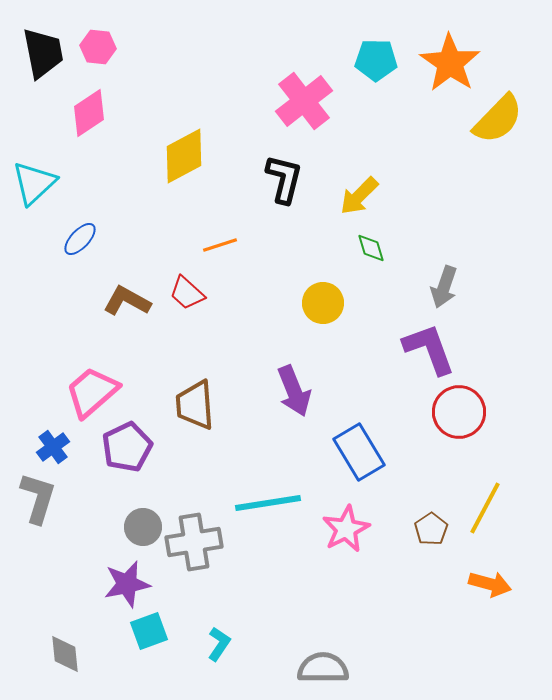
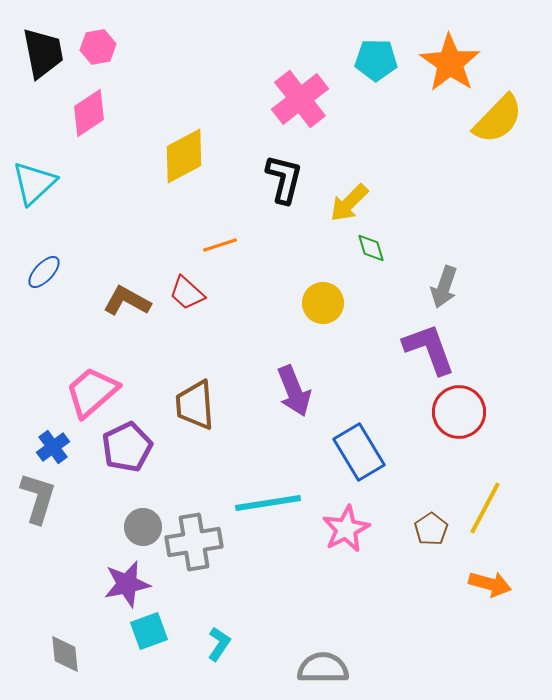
pink hexagon: rotated 16 degrees counterclockwise
pink cross: moved 4 px left, 2 px up
yellow arrow: moved 10 px left, 7 px down
blue ellipse: moved 36 px left, 33 px down
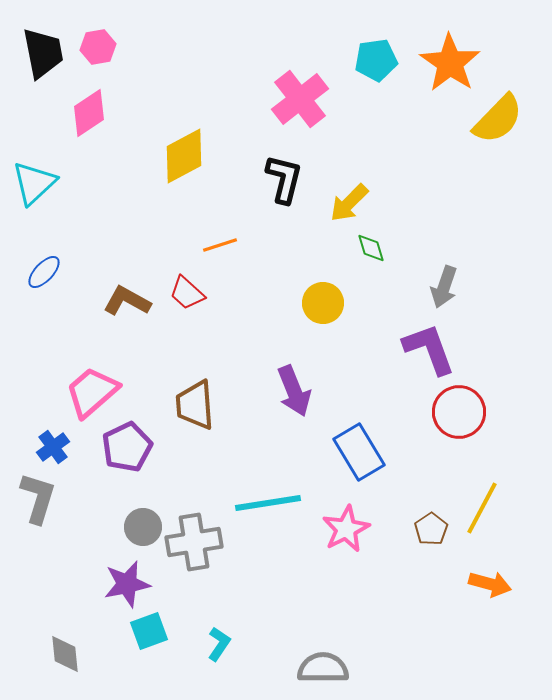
cyan pentagon: rotated 9 degrees counterclockwise
yellow line: moved 3 px left
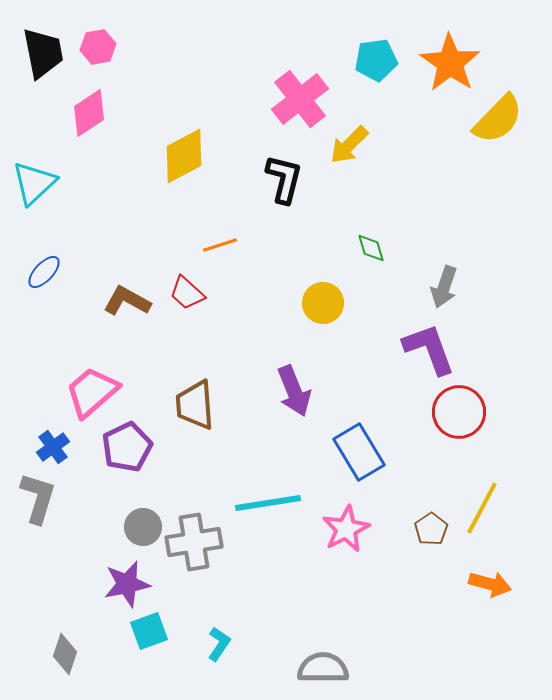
yellow arrow: moved 58 px up
gray diamond: rotated 24 degrees clockwise
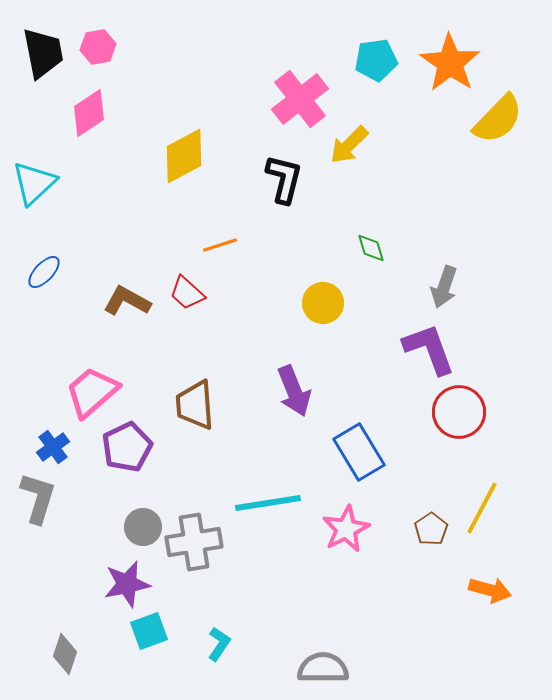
orange arrow: moved 6 px down
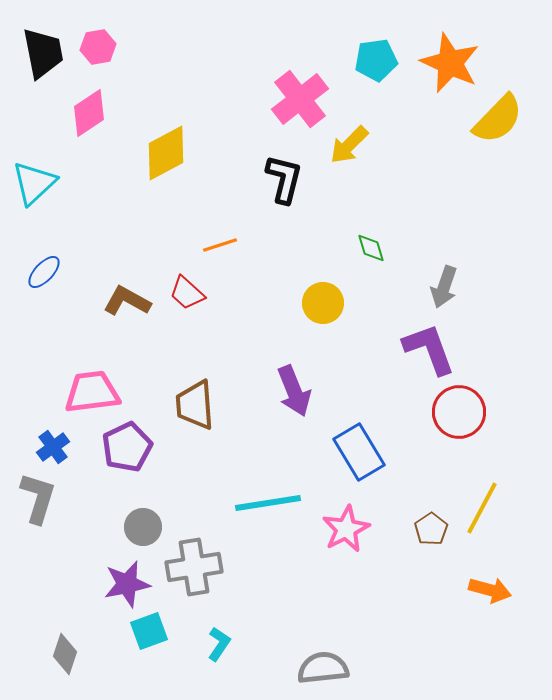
orange star: rotated 10 degrees counterclockwise
yellow diamond: moved 18 px left, 3 px up
pink trapezoid: rotated 34 degrees clockwise
gray cross: moved 25 px down
gray semicircle: rotated 6 degrees counterclockwise
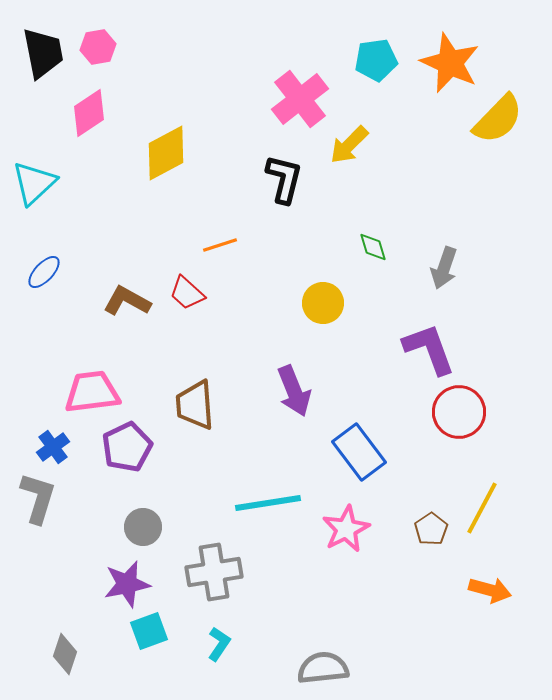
green diamond: moved 2 px right, 1 px up
gray arrow: moved 19 px up
blue rectangle: rotated 6 degrees counterclockwise
gray cross: moved 20 px right, 5 px down
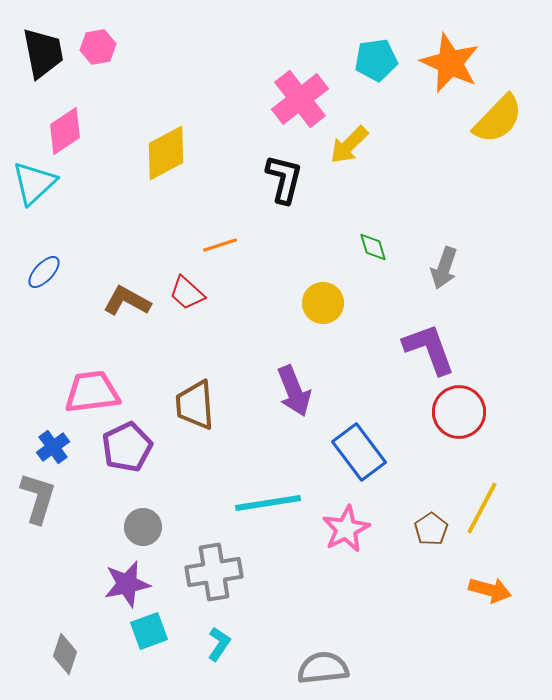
pink diamond: moved 24 px left, 18 px down
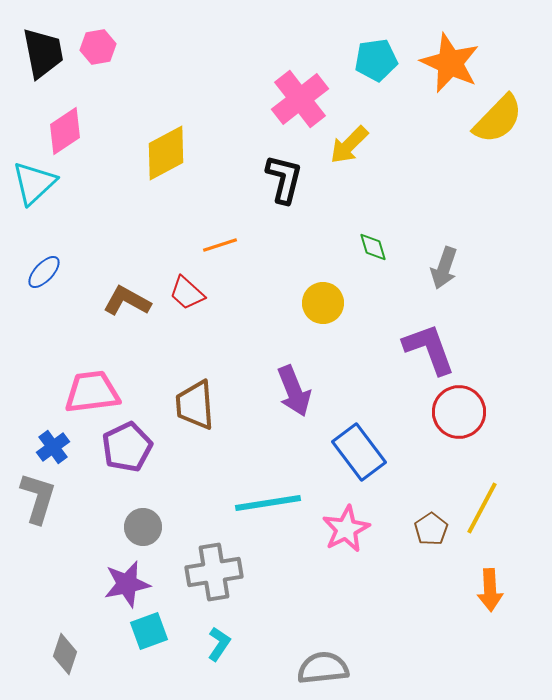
orange arrow: rotated 72 degrees clockwise
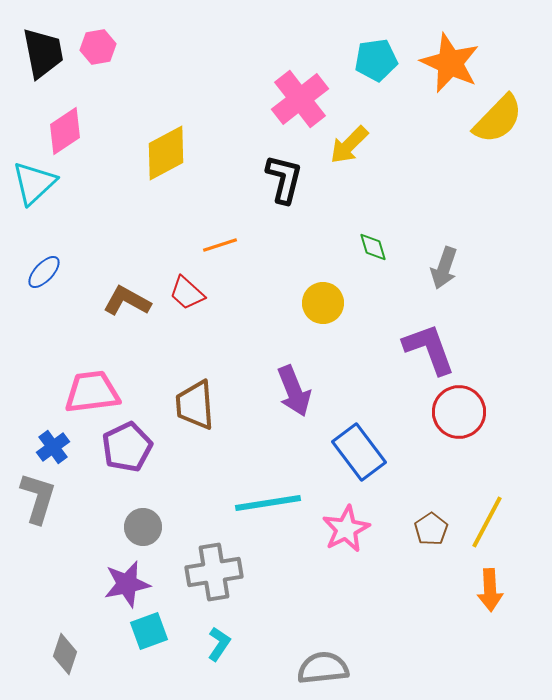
yellow line: moved 5 px right, 14 px down
